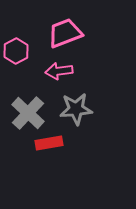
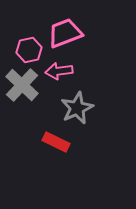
pink hexagon: moved 13 px right, 1 px up; rotated 15 degrees clockwise
gray star: moved 1 px right, 1 px up; rotated 20 degrees counterclockwise
gray cross: moved 6 px left, 28 px up
red rectangle: moved 7 px right, 1 px up; rotated 36 degrees clockwise
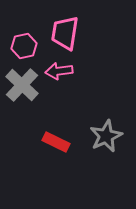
pink trapezoid: rotated 60 degrees counterclockwise
pink hexagon: moved 5 px left, 4 px up
gray star: moved 29 px right, 28 px down
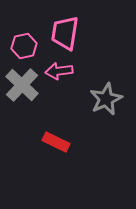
gray star: moved 37 px up
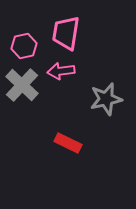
pink trapezoid: moved 1 px right
pink arrow: moved 2 px right
gray star: rotated 12 degrees clockwise
red rectangle: moved 12 px right, 1 px down
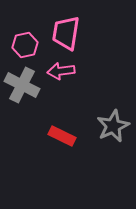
pink hexagon: moved 1 px right, 1 px up
gray cross: rotated 16 degrees counterclockwise
gray star: moved 7 px right, 27 px down; rotated 12 degrees counterclockwise
red rectangle: moved 6 px left, 7 px up
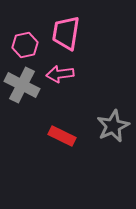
pink arrow: moved 1 px left, 3 px down
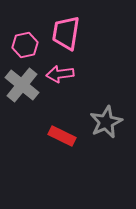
gray cross: rotated 12 degrees clockwise
gray star: moved 7 px left, 4 px up
